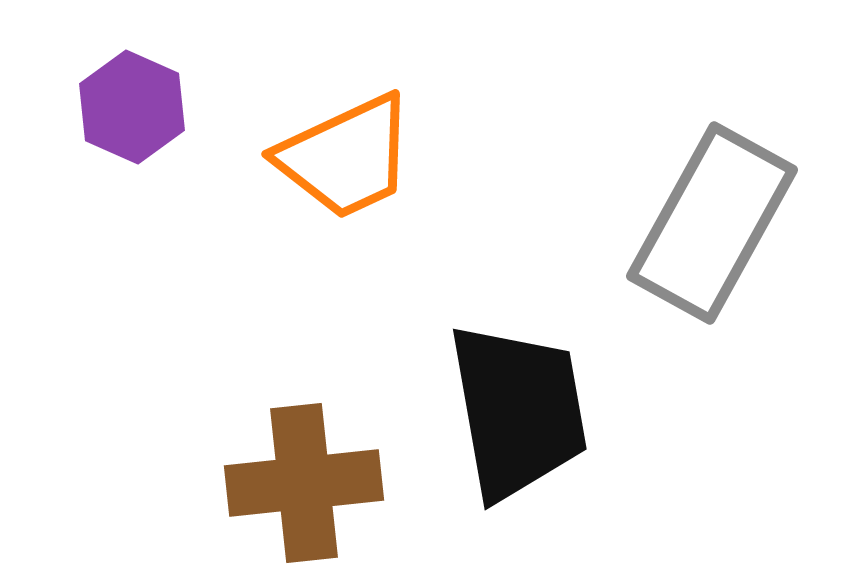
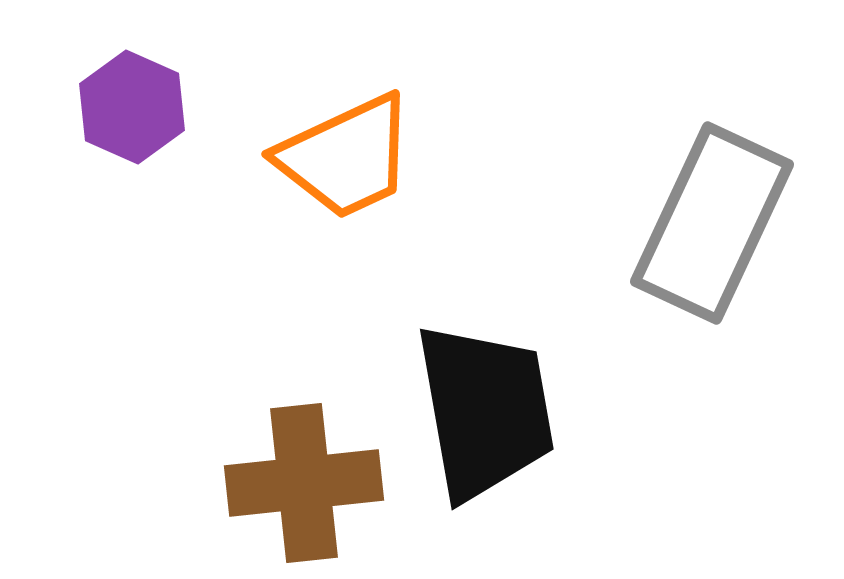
gray rectangle: rotated 4 degrees counterclockwise
black trapezoid: moved 33 px left
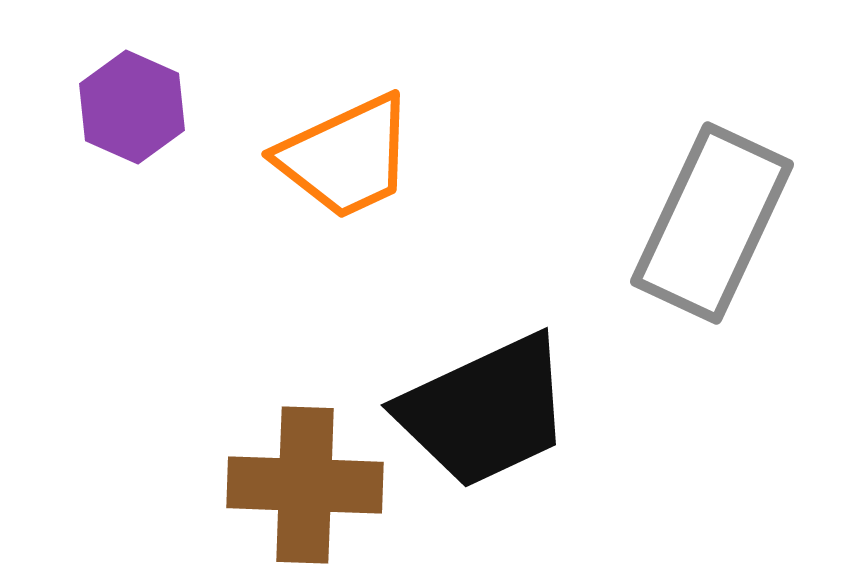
black trapezoid: rotated 75 degrees clockwise
brown cross: moved 1 px right, 2 px down; rotated 8 degrees clockwise
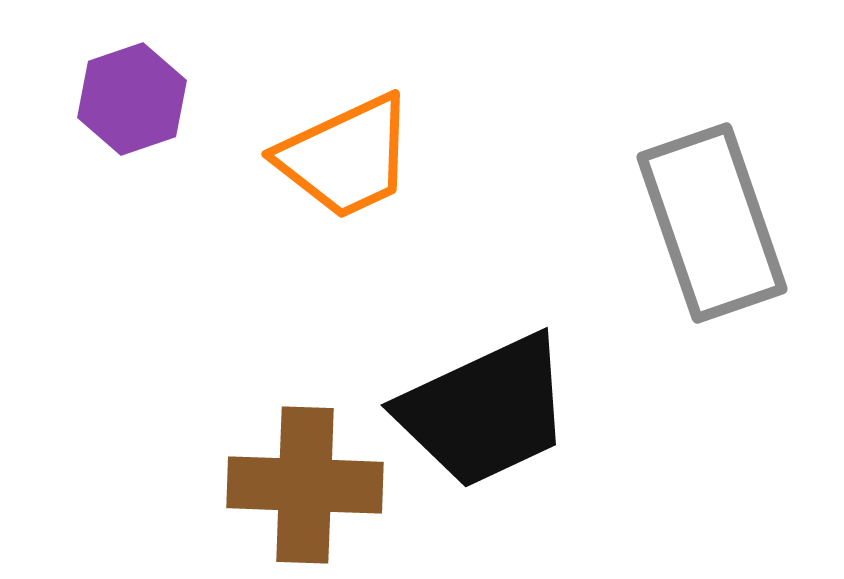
purple hexagon: moved 8 px up; rotated 17 degrees clockwise
gray rectangle: rotated 44 degrees counterclockwise
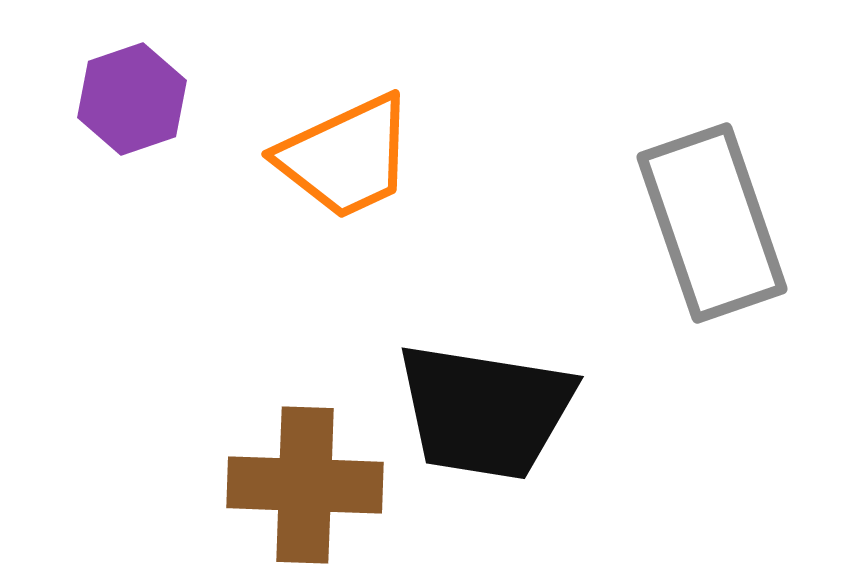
black trapezoid: rotated 34 degrees clockwise
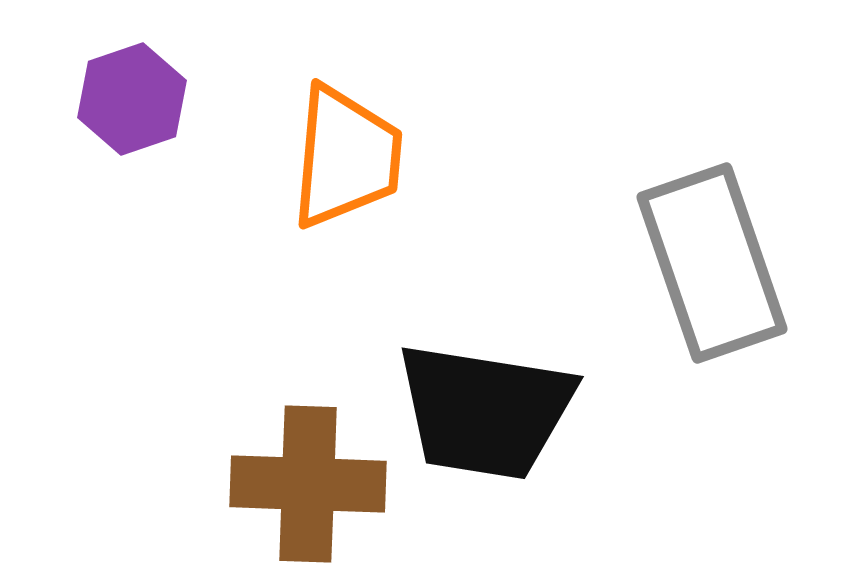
orange trapezoid: rotated 60 degrees counterclockwise
gray rectangle: moved 40 px down
brown cross: moved 3 px right, 1 px up
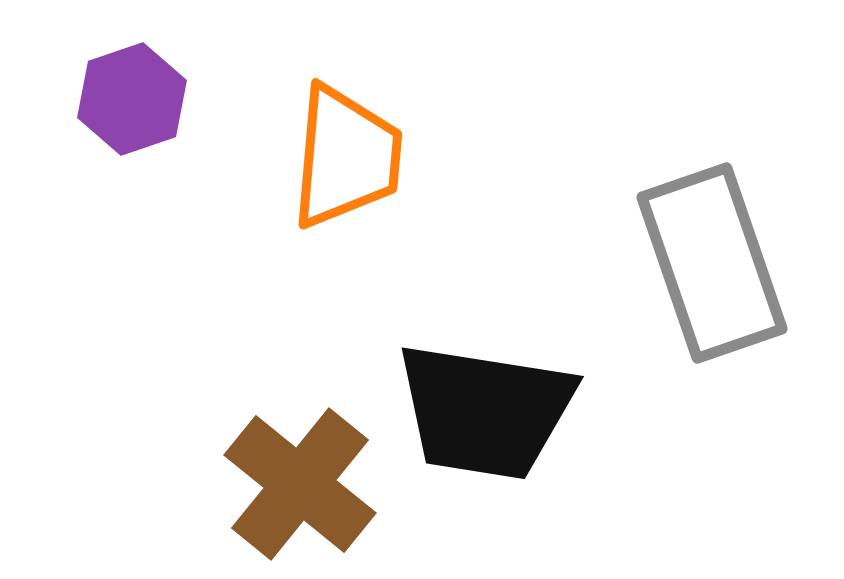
brown cross: moved 8 px left; rotated 37 degrees clockwise
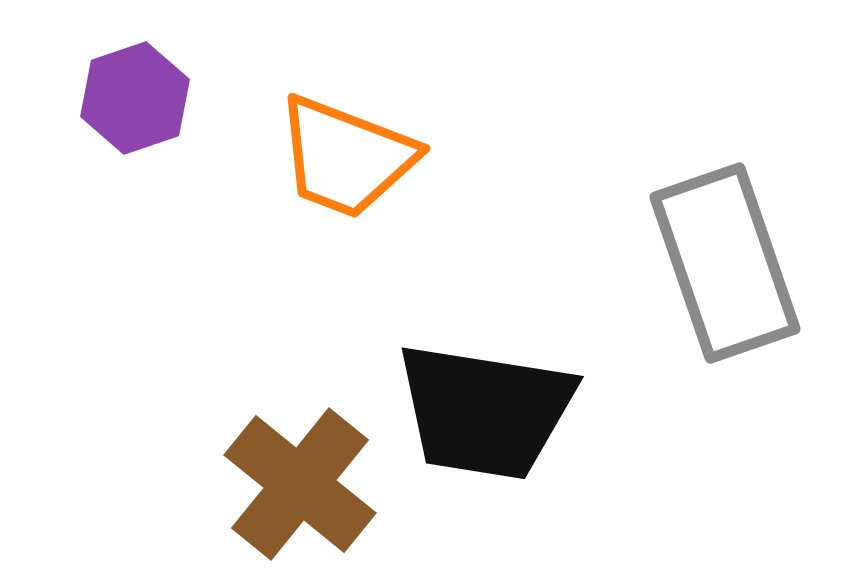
purple hexagon: moved 3 px right, 1 px up
orange trapezoid: rotated 106 degrees clockwise
gray rectangle: moved 13 px right
